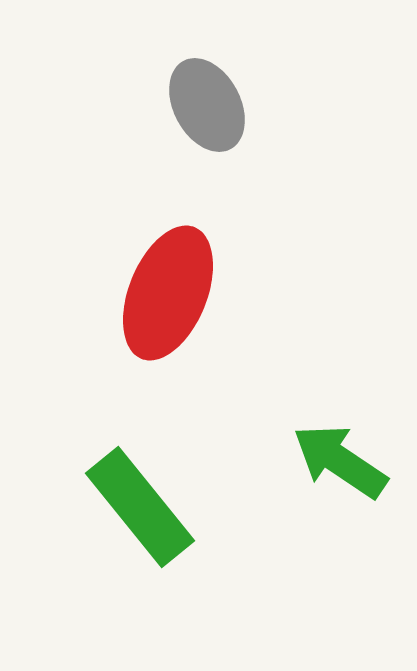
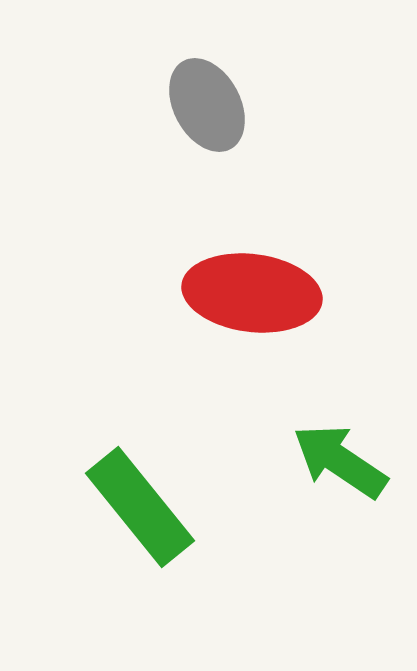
red ellipse: moved 84 px right; rotated 75 degrees clockwise
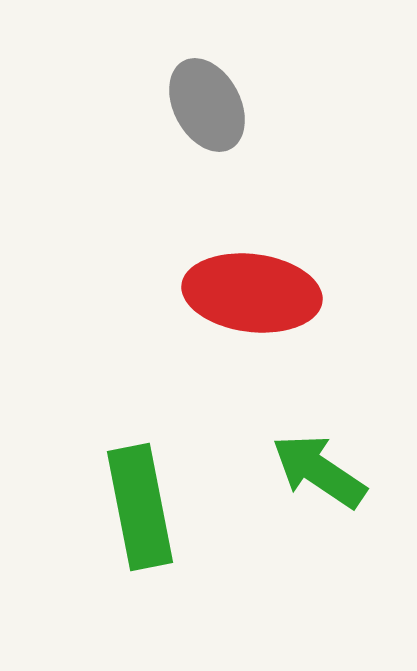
green arrow: moved 21 px left, 10 px down
green rectangle: rotated 28 degrees clockwise
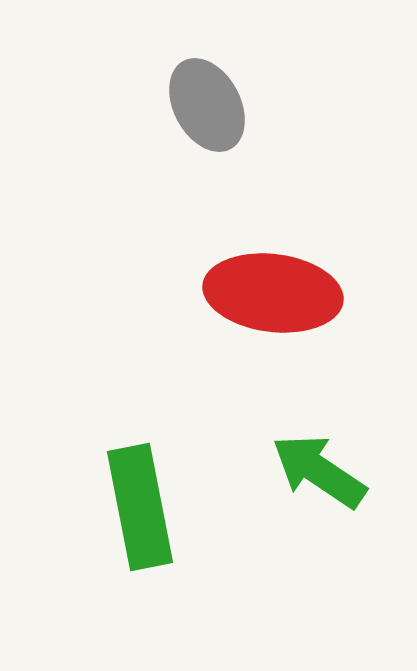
red ellipse: moved 21 px right
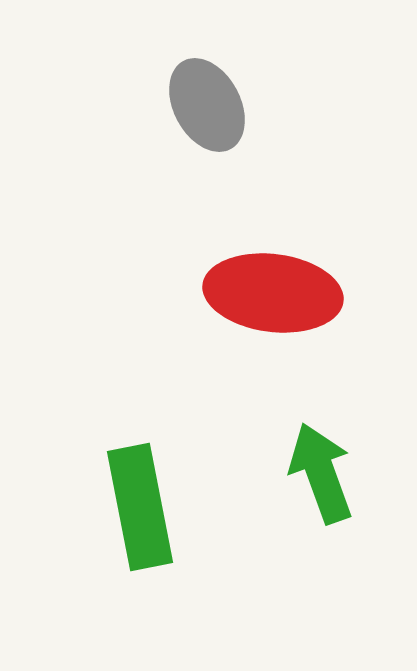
green arrow: moved 2 px right, 2 px down; rotated 36 degrees clockwise
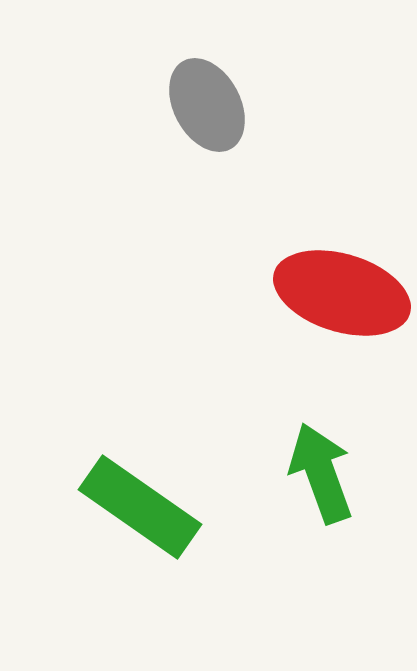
red ellipse: moved 69 px right; rotated 10 degrees clockwise
green rectangle: rotated 44 degrees counterclockwise
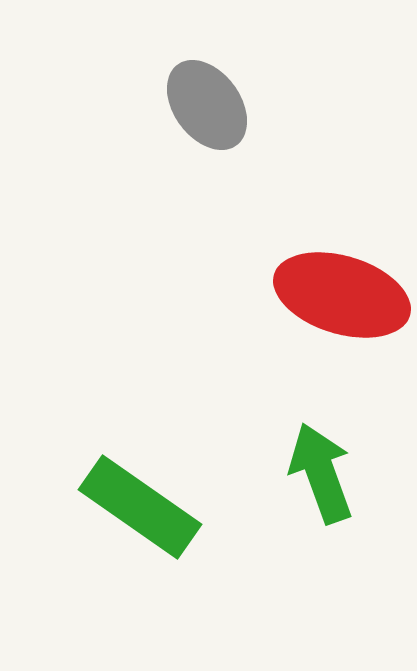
gray ellipse: rotated 8 degrees counterclockwise
red ellipse: moved 2 px down
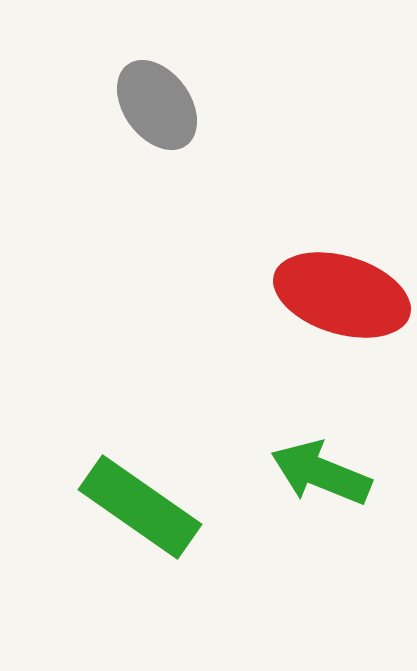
gray ellipse: moved 50 px left
green arrow: rotated 48 degrees counterclockwise
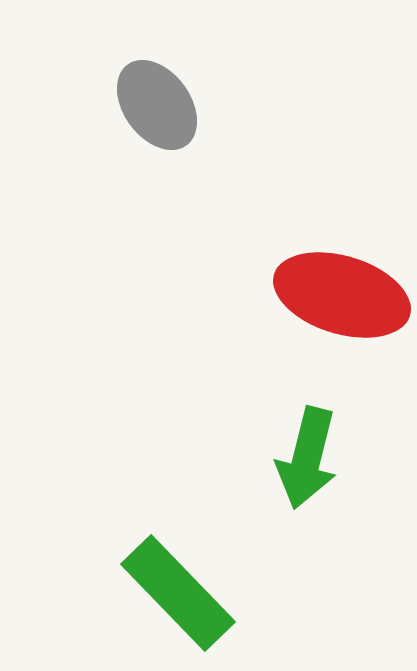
green arrow: moved 14 px left, 15 px up; rotated 98 degrees counterclockwise
green rectangle: moved 38 px right, 86 px down; rotated 11 degrees clockwise
